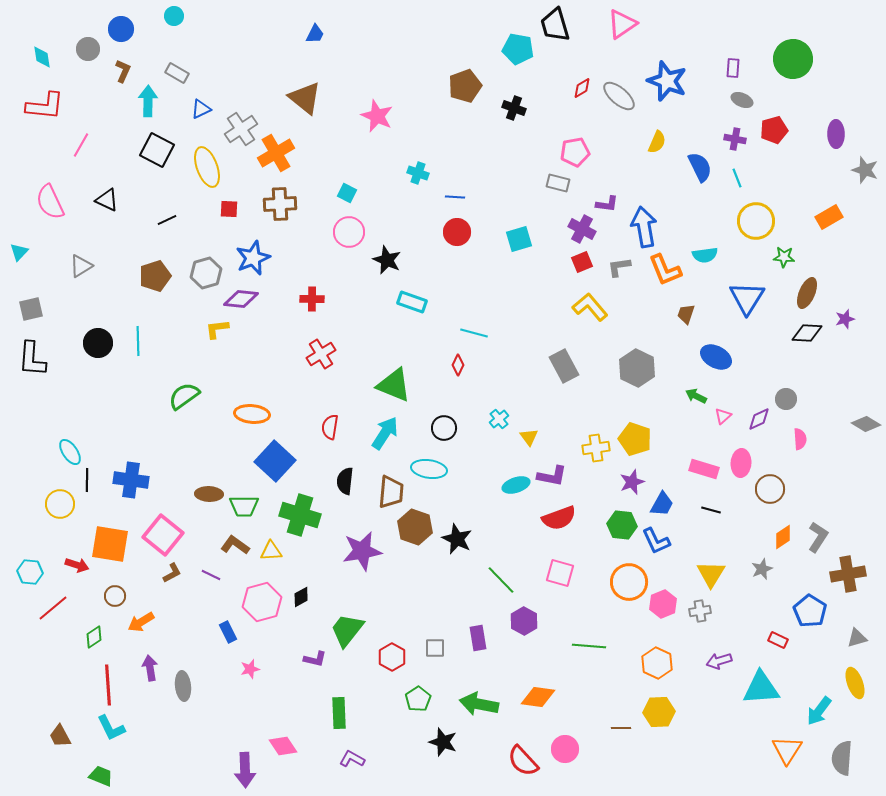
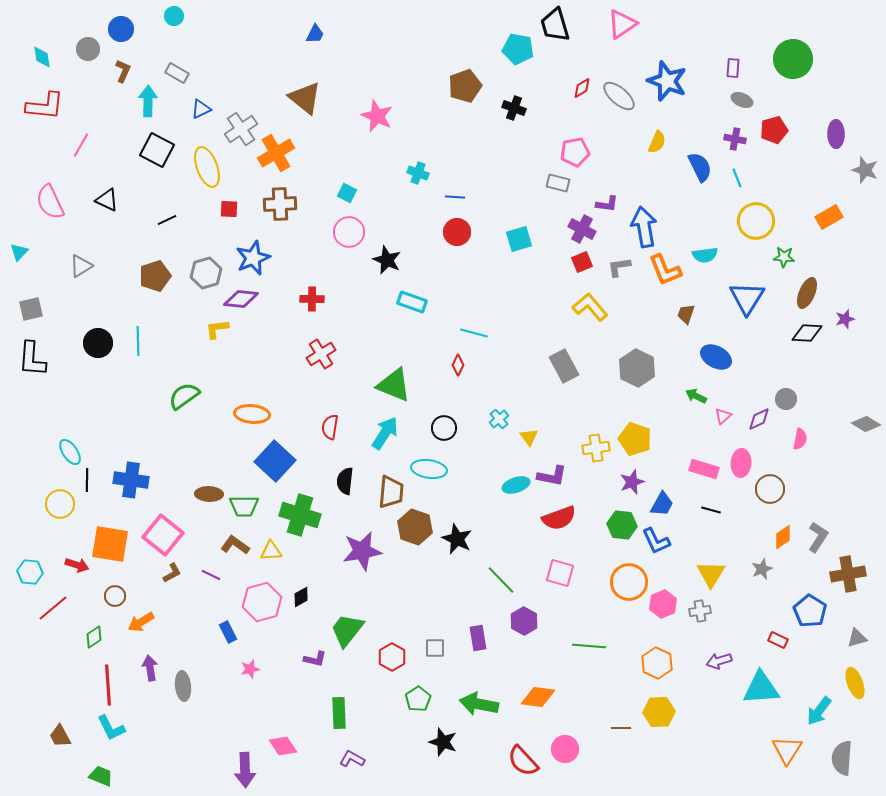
pink semicircle at (800, 439): rotated 15 degrees clockwise
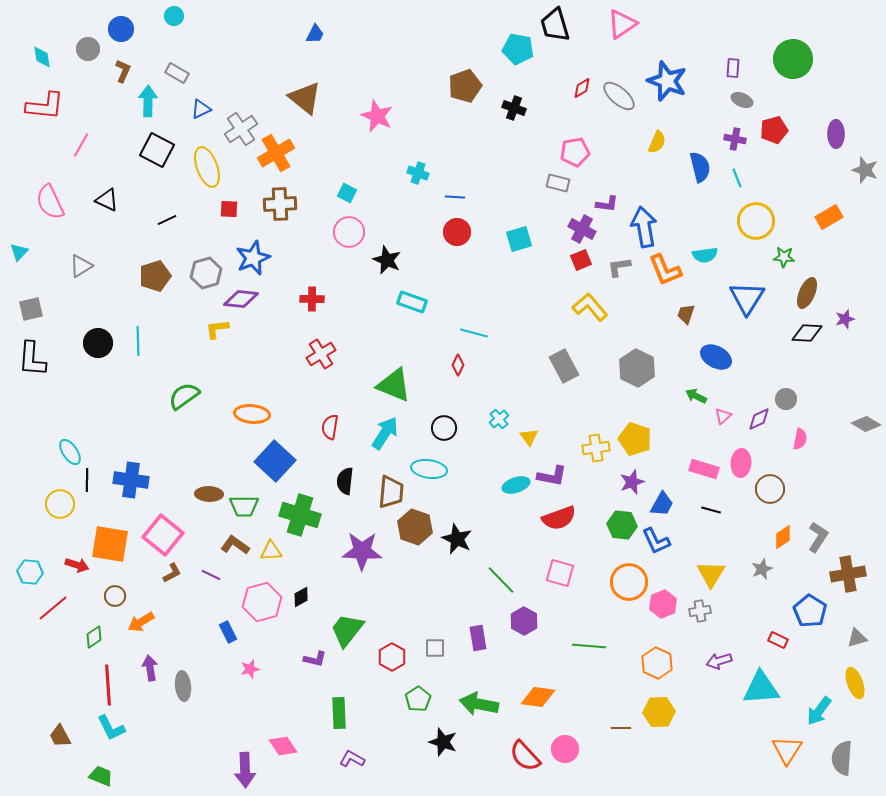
blue semicircle at (700, 167): rotated 12 degrees clockwise
red square at (582, 262): moved 1 px left, 2 px up
purple star at (362, 551): rotated 12 degrees clockwise
red semicircle at (523, 761): moved 2 px right, 5 px up
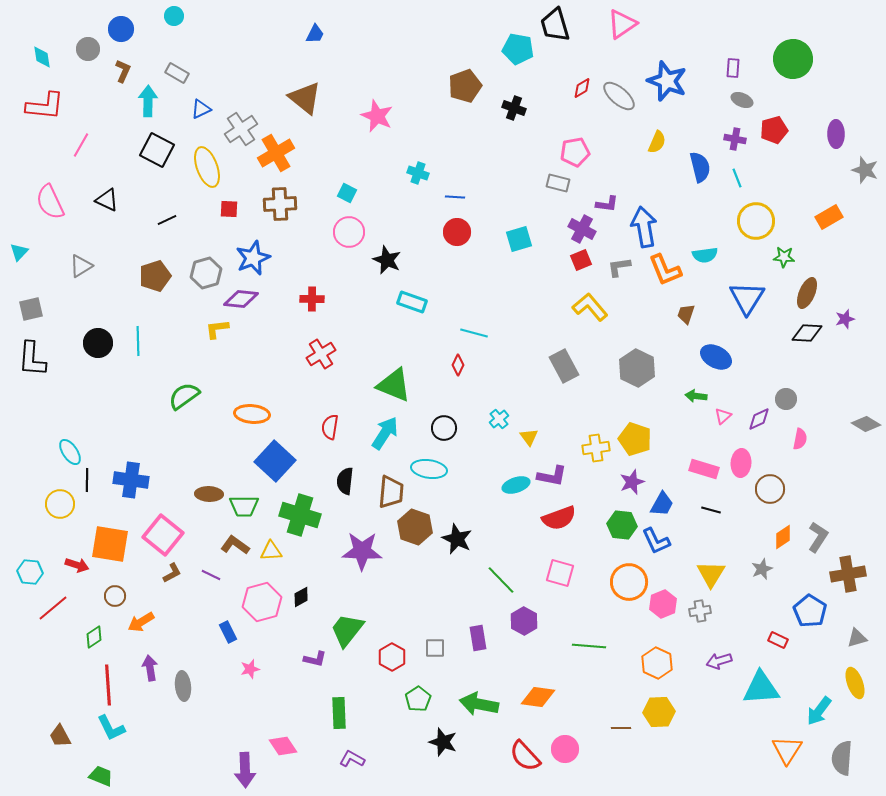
green arrow at (696, 396): rotated 20 degrees counterclockwise
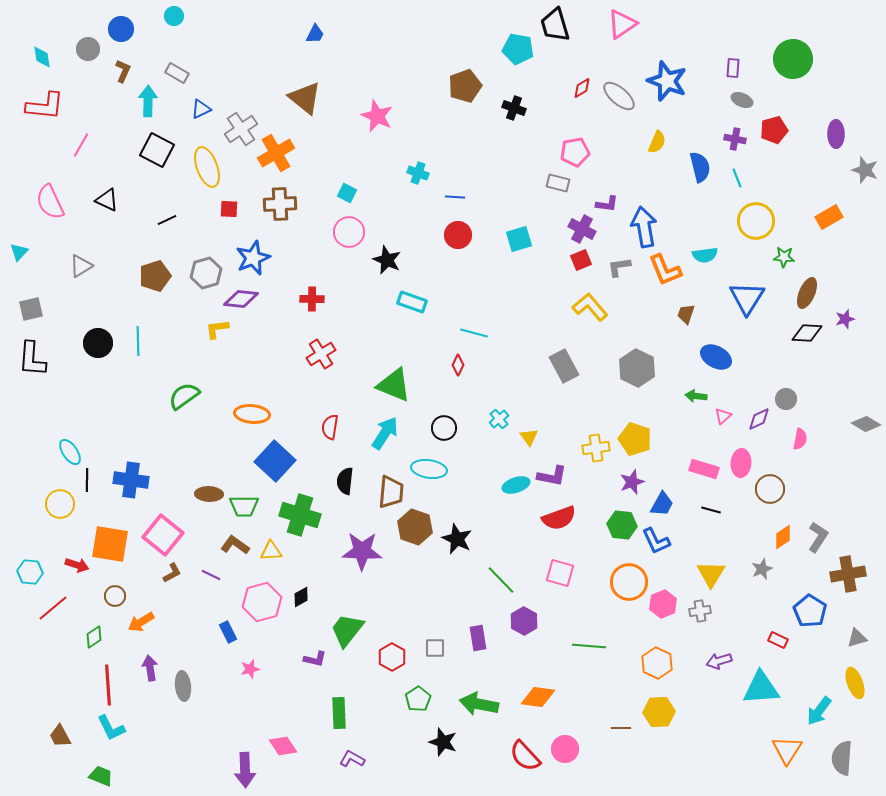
red circle at (457, 232): moved 1 px right, 3 px down
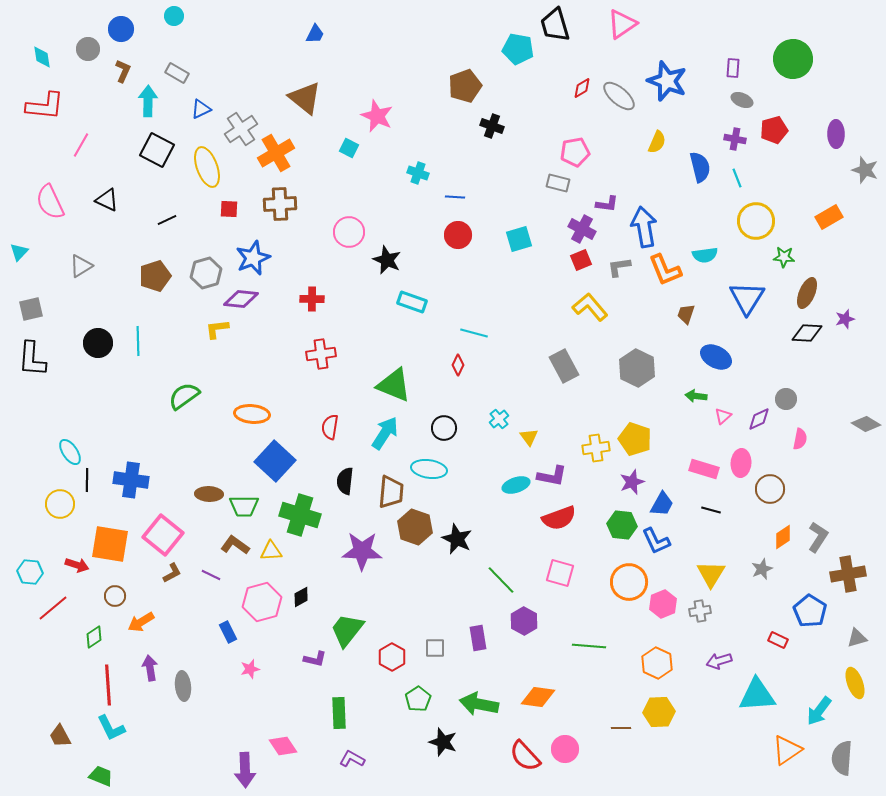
black cross at (514, 108): moved 22 px left, 18 px down
cyan square at (347, 193): moved 2 px right, 45 px up
red cross at (321, 354): rotated 24 degrees clockwise
cyan triangle at (761, 688): moved 4 px left, 7 px down
orange triangle at (787, 750): rotated 24 degrees clockwise
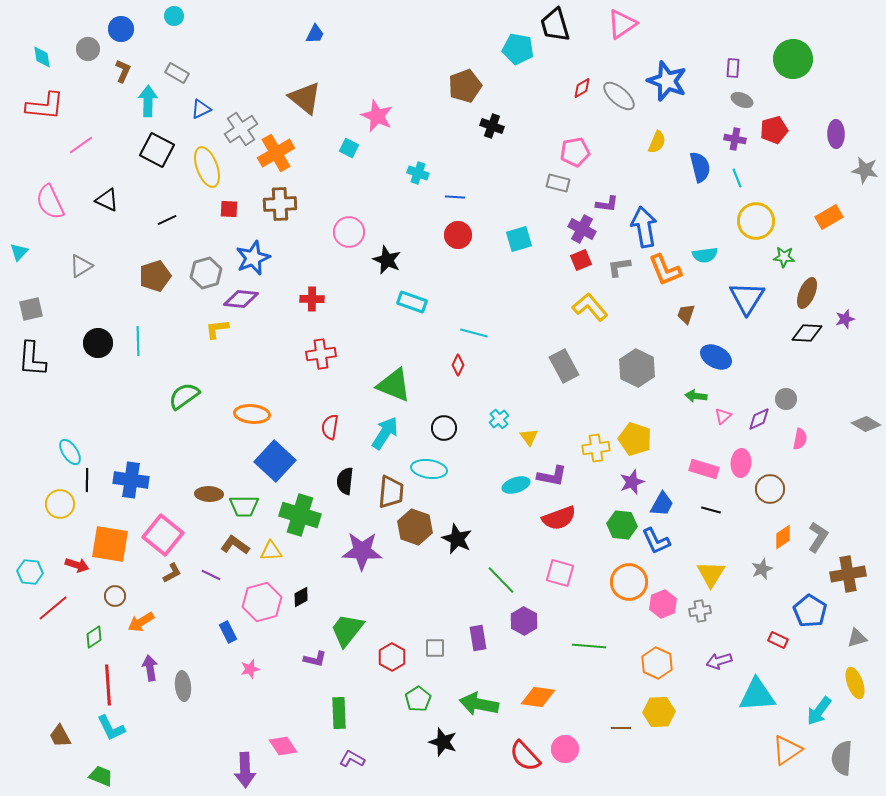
pink line at (81, 145): rotated 25 degrees clockwise
gray star at (865, 170): rotated 8 degrees counterclockwise
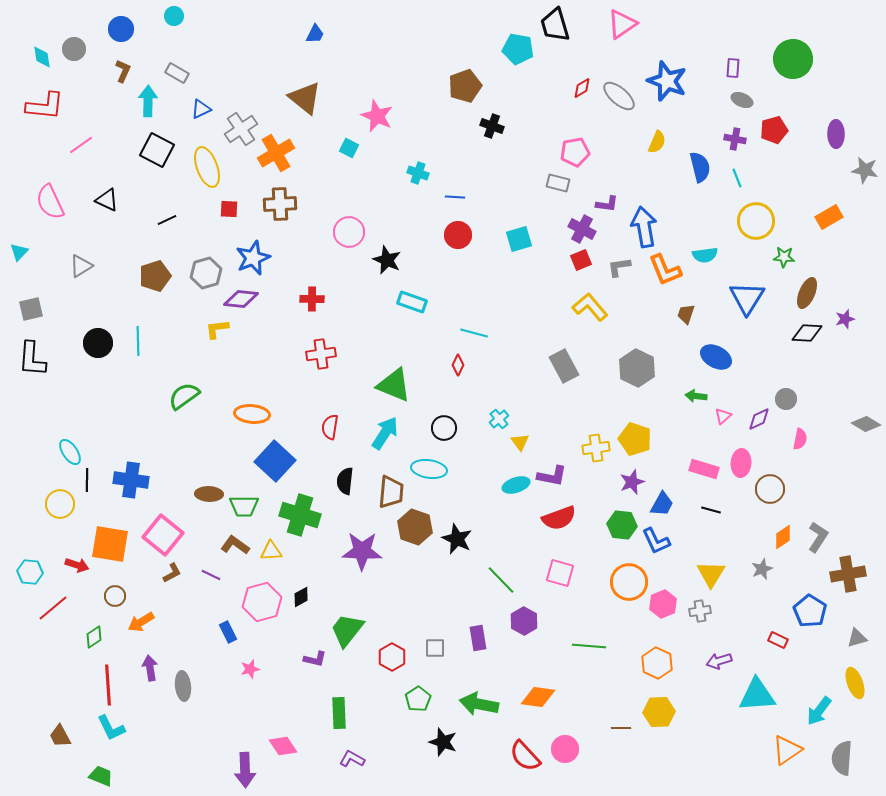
gray circle at (88, 49): moved 14 px left
yellow triangle at (529, 437): moved 9 px left, 5 px down
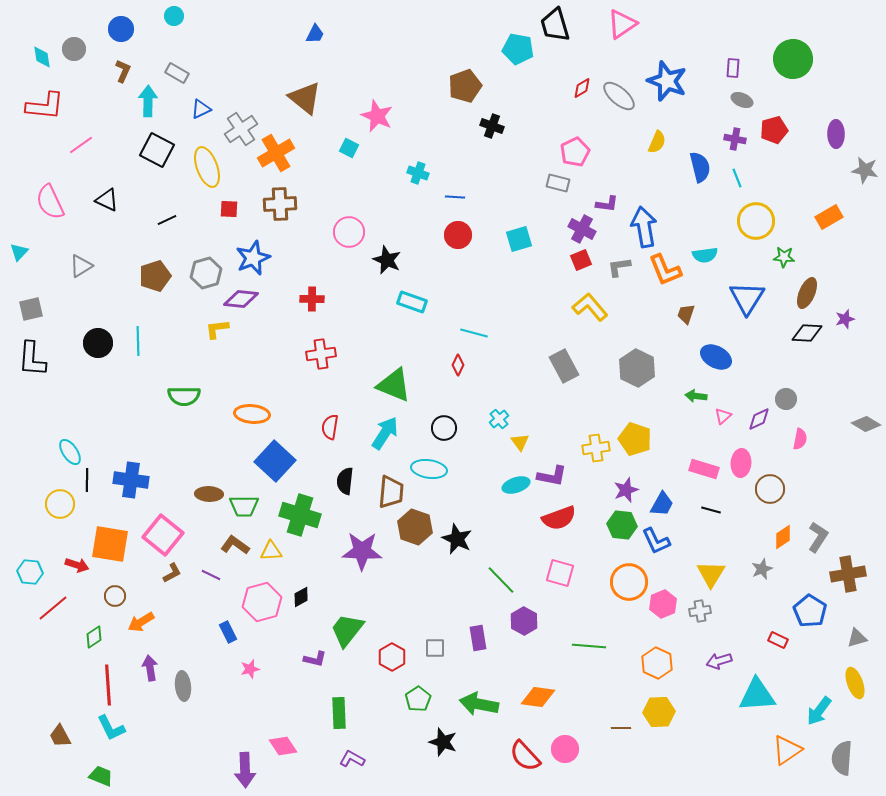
pink pentagon at (575, 152): rotated 16 degrees counterclockwise
green semicircle at (184, 396): rotated 144 degrees counterclockwise
purple star at (632, 482): moved 6 px left, 8 px down
